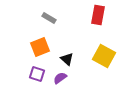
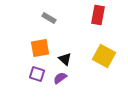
orange square: moved 1 px down; rotated 12 degrees clockwise
black triangle: moved 2 px left
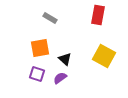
gray rectangle: moved 1 px right
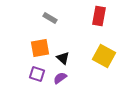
red rectangle: moved 1 px right, 1 px down
black triangle: moved 2 px left, 1 px up
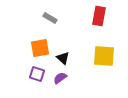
yellow square: rotated 25 degrees counterclockwise
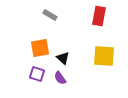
gray rectangle: moved 3 px up
purple semicircle: rotated 88 degrees counterclockwise
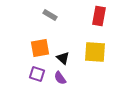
yellow square: moved 9 px left, 4 px up
